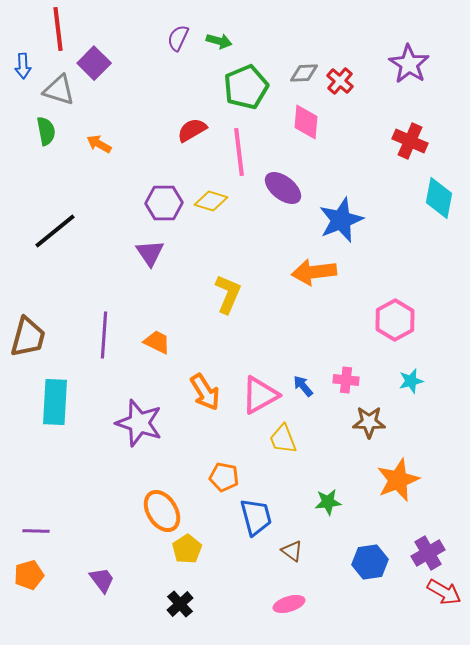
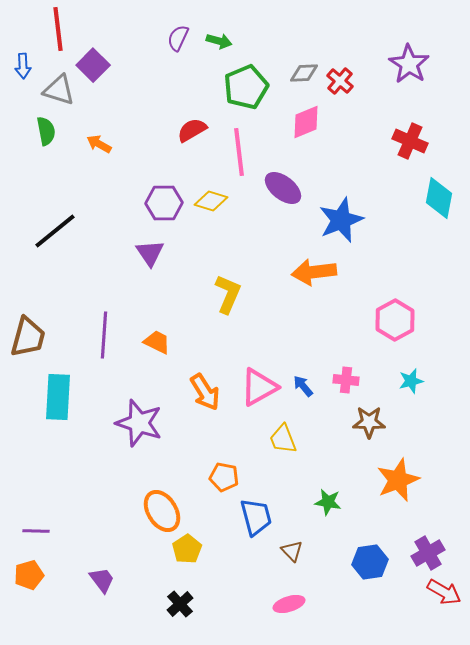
purple square at (94, 63): moved 1 px left, 2 px down
pink diamond at (306, 122): rotated 63 degrees clockwise
pink triangle at (260, 395): moved 1 px left, 8 px up
cyan rectangle at (55, 402): moved 3 px right, 5 px up
green star at (328, 502): rotated 16 degrees clockwise
brown triangle at (292, 551): rotated 10 degrees clockwise
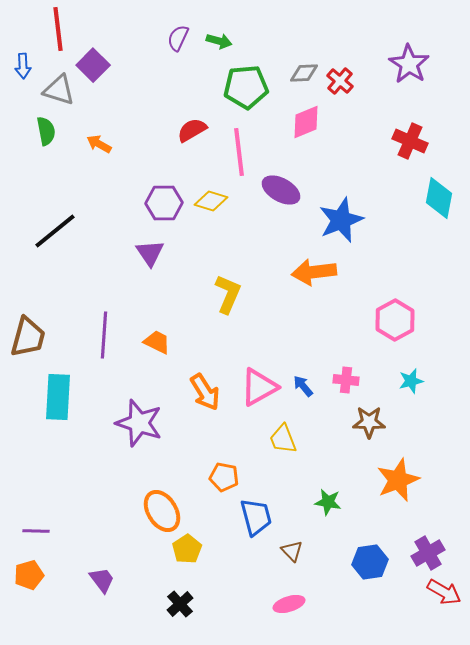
green pentagon at (246, 87): rotated 18 degrees clockwise
purple ellipse at (283, 188): moved 2 px left, 2 px down; rotated 9 degrees counterclockwise
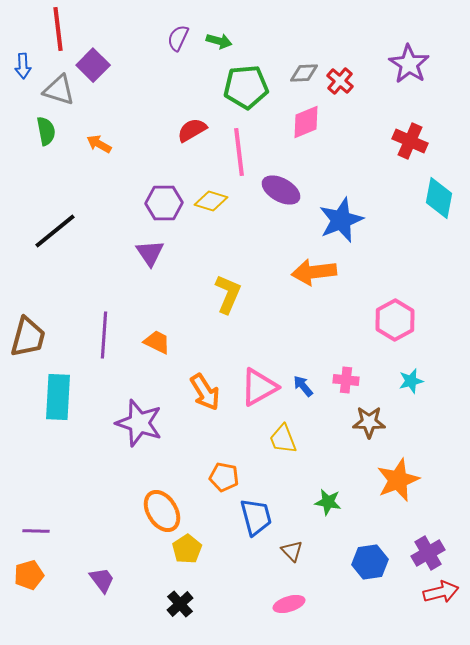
red arrow at (444, 592): moved 3 px left; rotated 44 degrees counterclockwise
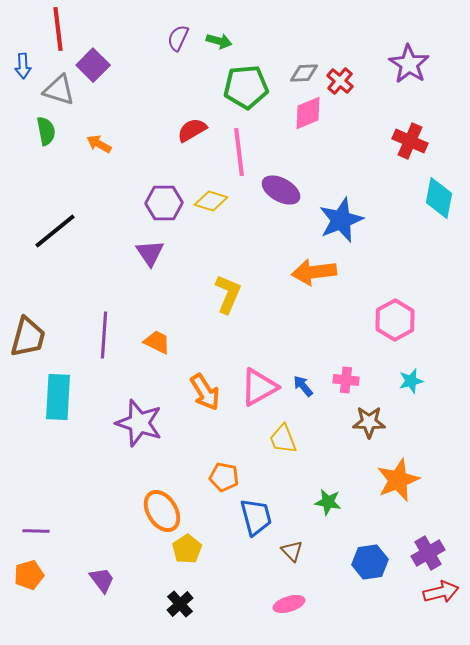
pink diamond at (306, 122): moved 2 px right, 9 px up
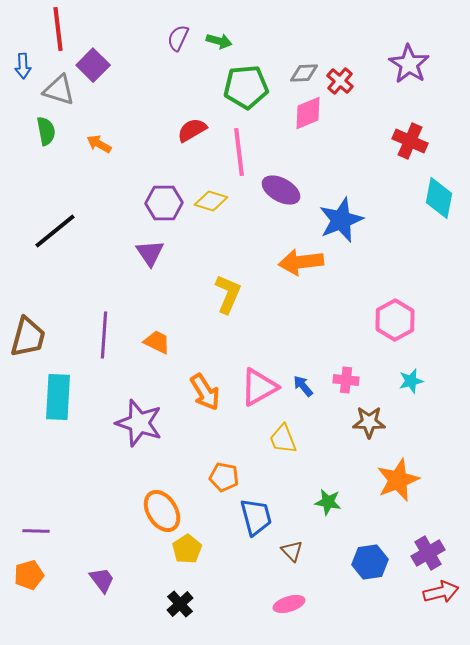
orange arrow at (314, 272): moved 13 px left, 10 px up
